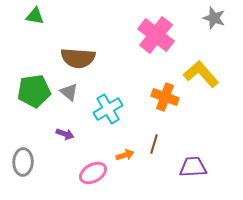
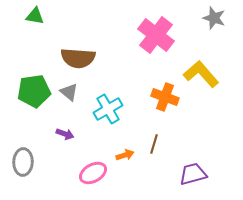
purple trapezoid: moved 7 px down; rotated 12 degrees counterclockwise
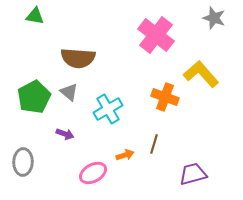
green pentagon: moved 6 px down; rotated 20 degrees counterclockwise
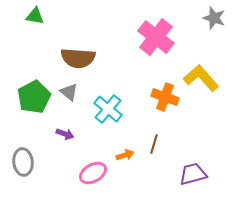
pink cross: moved 2 px down
yellow L-shape: moved 4 px down
cyan cross: rotated 20 degrees counterclockwise
gray ellipse: rotated 8 degrees counterclockwise
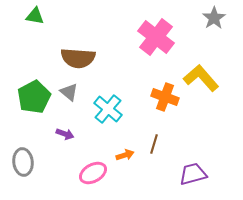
gray star: rotated 20 degrees clockwise
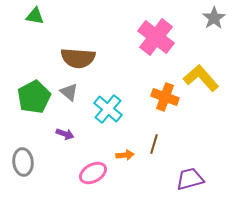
orange arrow: rotated 12 degrees clockwise
purple trapezoid: moved 3 px left, 5 px down
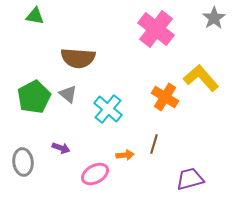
pink cross: moved 8 px up
gray triangle: moved 1 px left, 2 px down
orange cross: rotated 12 degrees clockwise
purple arrow: moved 4 px left, 14 px down
pink ellipse: moved 2 px right, 1 px down
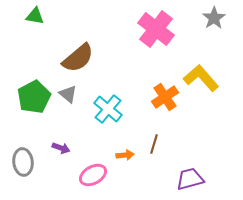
brown semicircle: rotated 44 degrees counterclockwise
orange cross: rotated 24 degrees clockwise
pink ellipse: moved 2 px left, 1 px down
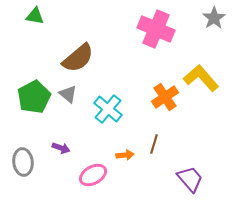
pink cross: rotated 15 degrees counterclockwise
purple trapezoid: rotated 64 degrees clockwise
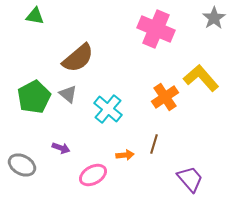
gray ellipse: moved 1 px left, 3 px down; rotated 56 degrees counterclockwise
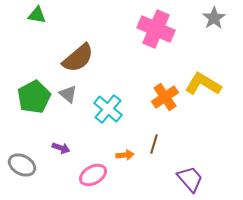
green triangle: moved 2 px right, 1 px up
yellow L-shape: moved 2 px right, 6 px down; rotated 18 degrees counterclockwise
